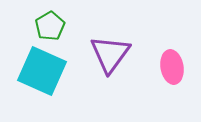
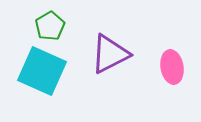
purple triangle: rotated 27 degrees clockwise
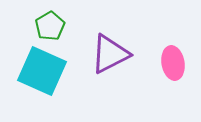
pink ellipse: moved 1 px right, 4 px up
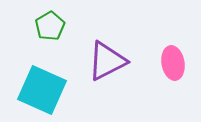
purple triangle: moved 3 px left, 7 px down
cyan square: moved 19 px down
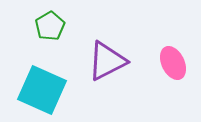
pink ellipse: rotated 16 degrees counterclockwise
